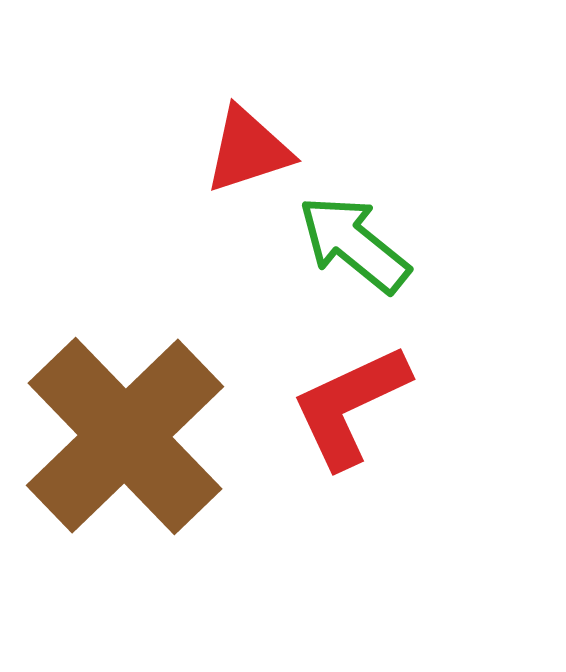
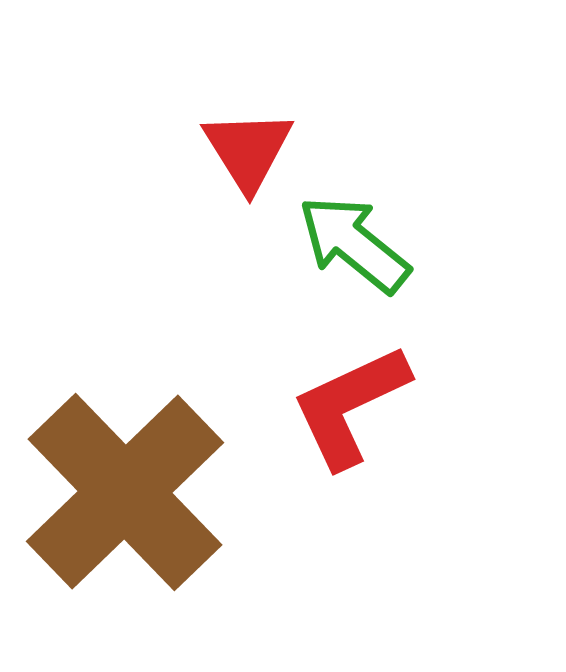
red triangle: rotated 44 degrees counterclockwise
brown cross: moved 56 px down
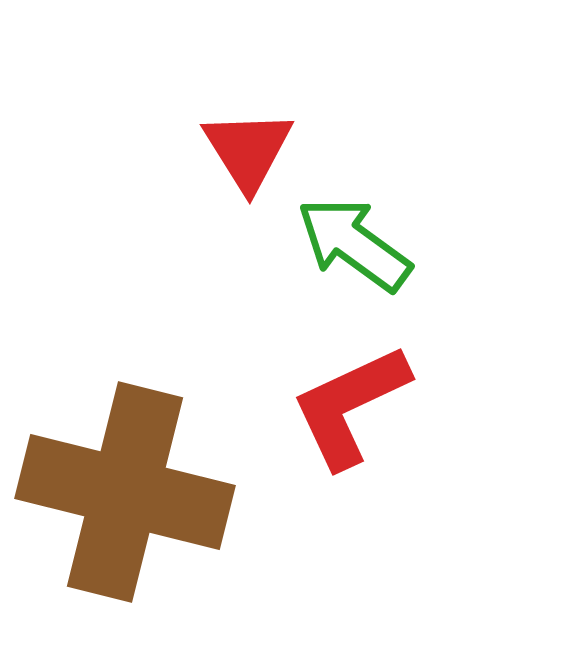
green arrow: rotated 3 degrees counterclockwise
brown cross: rotated 32 degrees counterclockwise
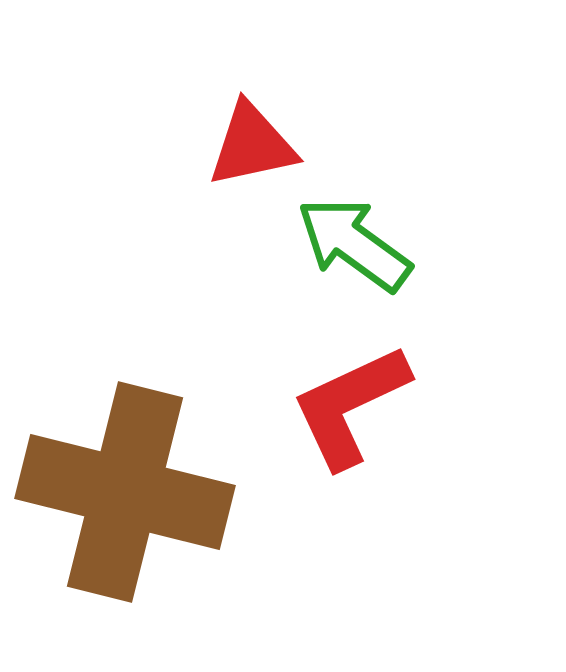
red triangle: moved 4 px right, 5 px up; rotated 50 degrees clockwise
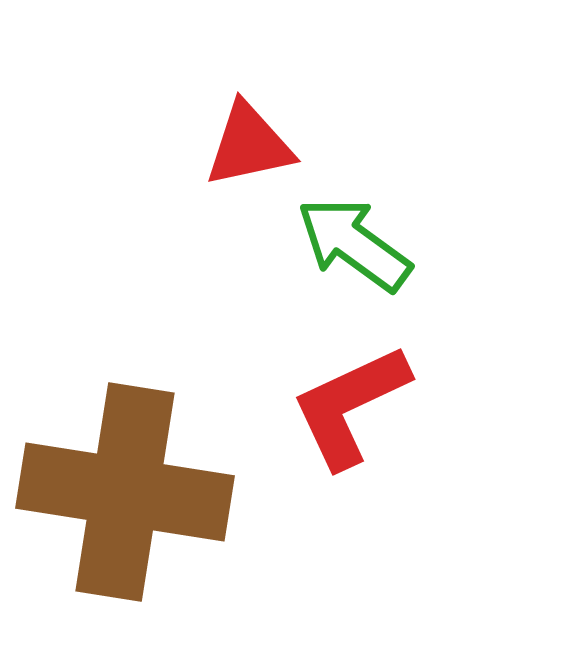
red triangle: moved 3 px left
brown cross: rotated 5 degrees counterclockwise
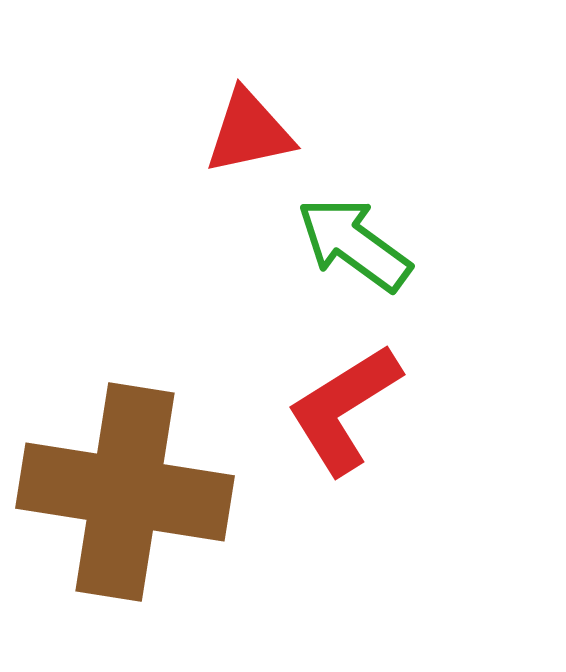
red triangle: moved 13 px up
red L-shape: moved 6 px left, 3 px down; rotated 7 degrees counterclockwise
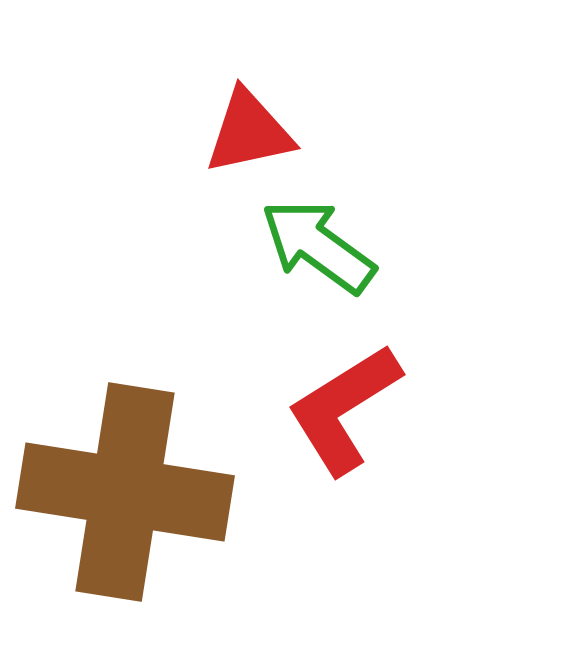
green arrow: moved 36 px left, 2 px down
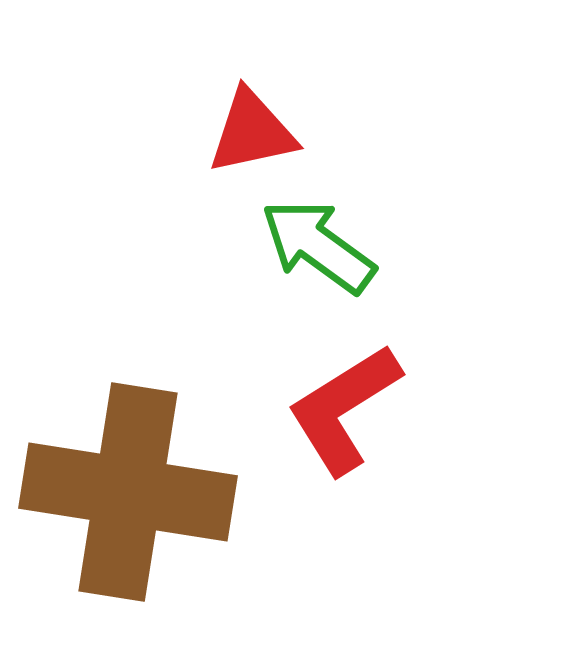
red triangle: moved 3 px right
brown cross: moved 3 px right
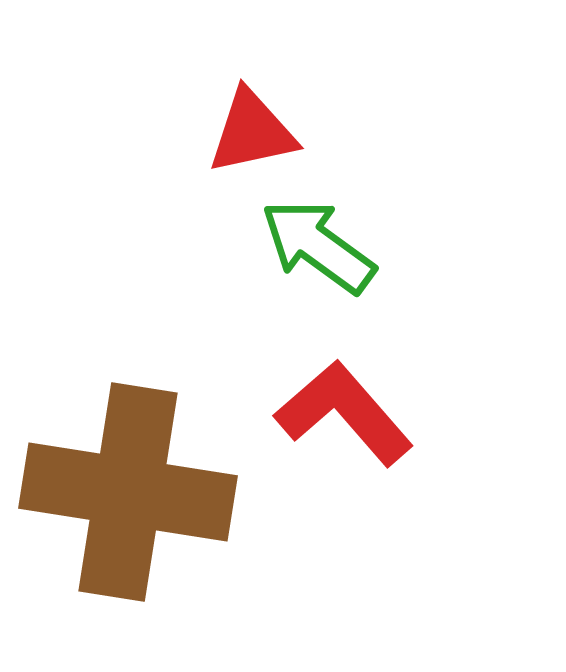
red L-shape: moved 4 px down; rotated 81 degrees clockwise
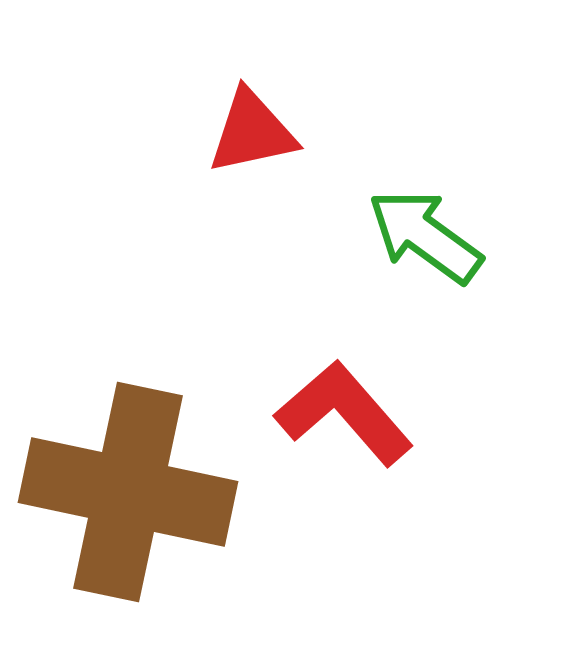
green arrow: moved 107 px right, 10 px up
brown cross: rotated 3 degrees clockwise
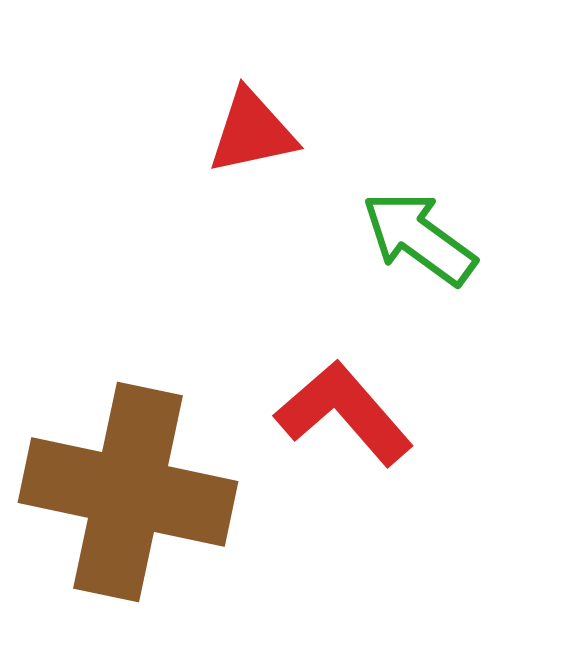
green arrow: moved 6 px left, 2 px down
